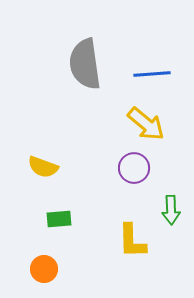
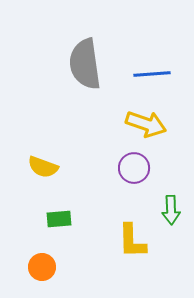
yellow arrow: rotated 21 degrees counterclockwise
orange circle: moved 2 px left, 2 px up
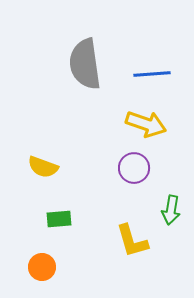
green arrow: rotated 12 degrees clockwise
yellow L-shape: rotated 15 degrees counterclockwise
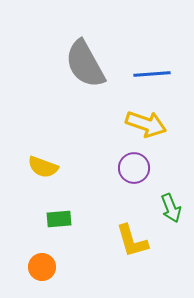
gray semicircle: rotated 21 degrees counterclockwise
green arrow: moved 2 px up; rotated 32 degrees counterclockwise
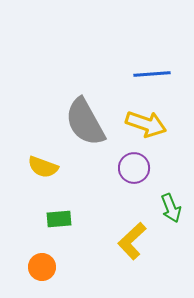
gray semicircle: moved 58 px down
yellow L-shape: rotated 63 degrees clockwise
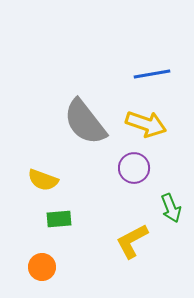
blue line: rotated 6 degrees counterclockwise
gray semicircle: rotated 9 degrees counterclockwise
yellow semicircle: moved 13 px down
yellow L-shape: rotated 15 degrees clockwise
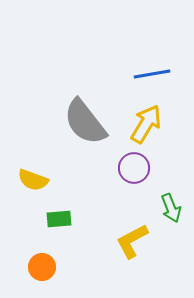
yellow arrow: rotated 78 degrees counterclockwise
yellow semicircle: moved 10 px left
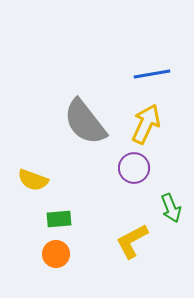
yellow arrow: rotated 6 degrees counterclockwise
orange circle: moved 14 px right, 13 px up
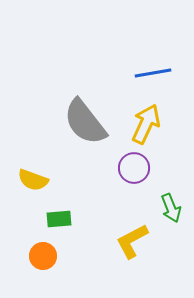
blue line: moved 1 px right, 1 px up
orange circle: moved 13 px left, 2 px down
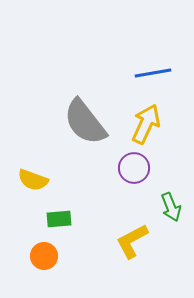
green arrow: moved 1 px up
orange circle: moved 1 px right
